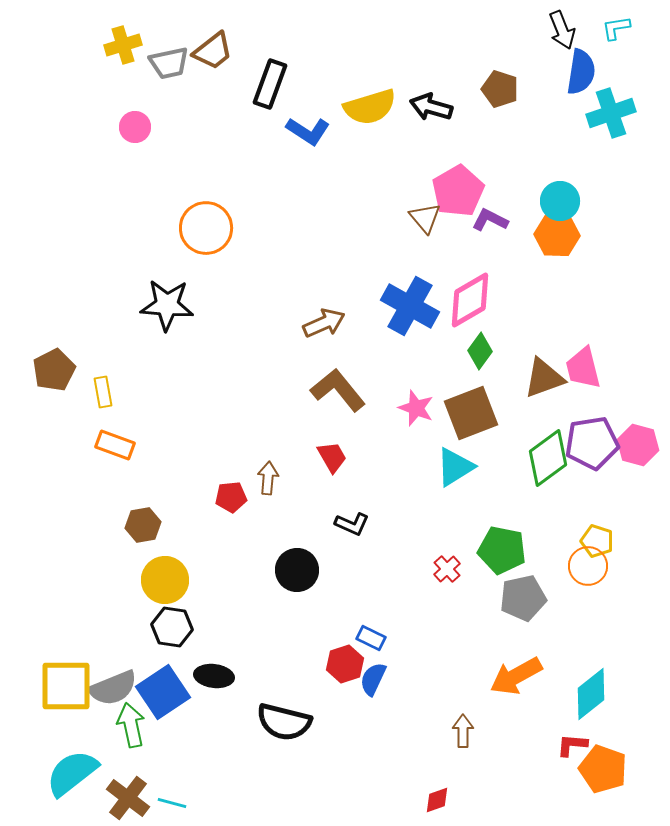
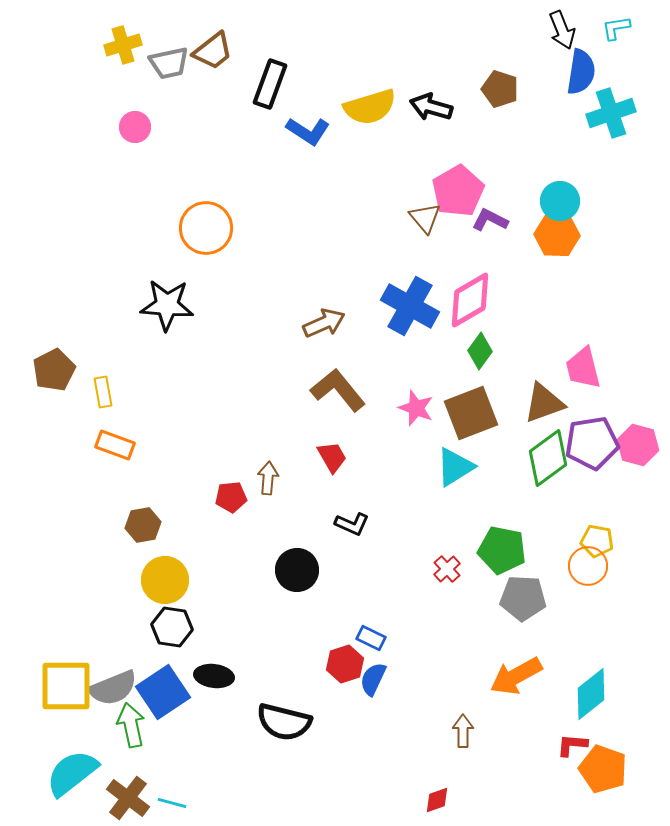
brown triangle at (544, 378): moved 25 px down
yellow pentagon at (597, 541): rotated 8 degrees counterclockwise
gray pentagon at (523, 598): rotated 15 degrees clockwise
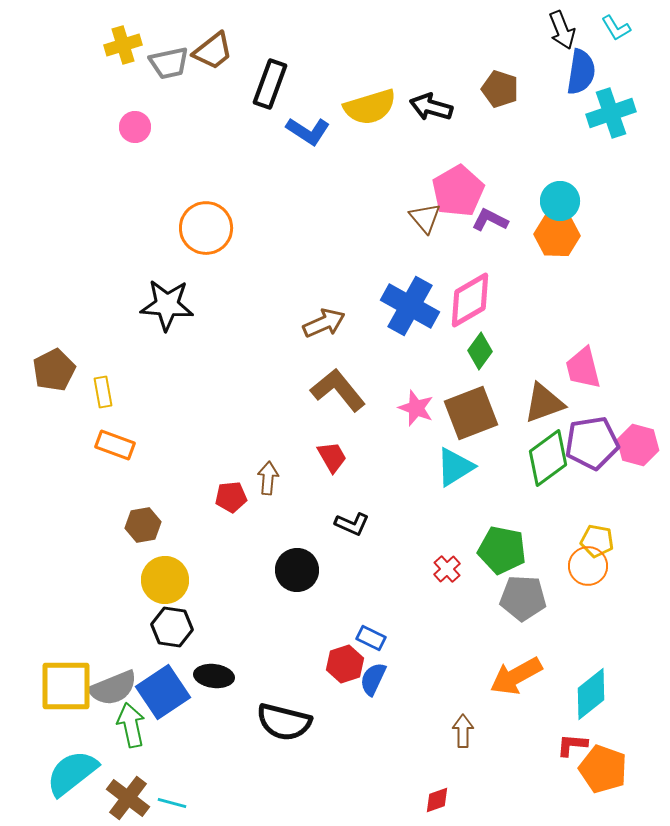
cyan L-shape at (616, 28): rotated 112 degrees counterclockwise
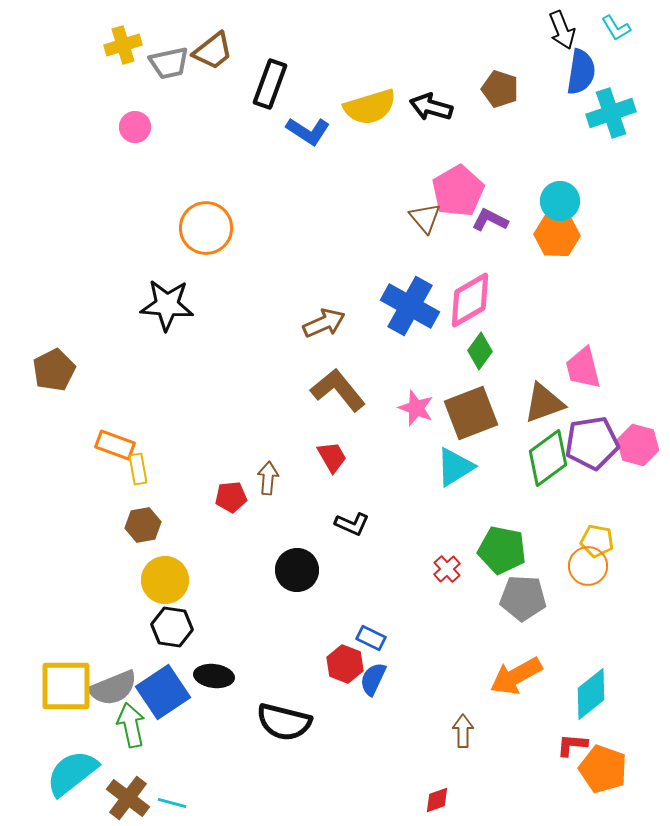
yellow rectangle at (103, 392): moved 35 px right, 77 px down
red hexagon at (345, 664): rotated 21 degrees counterclockwise
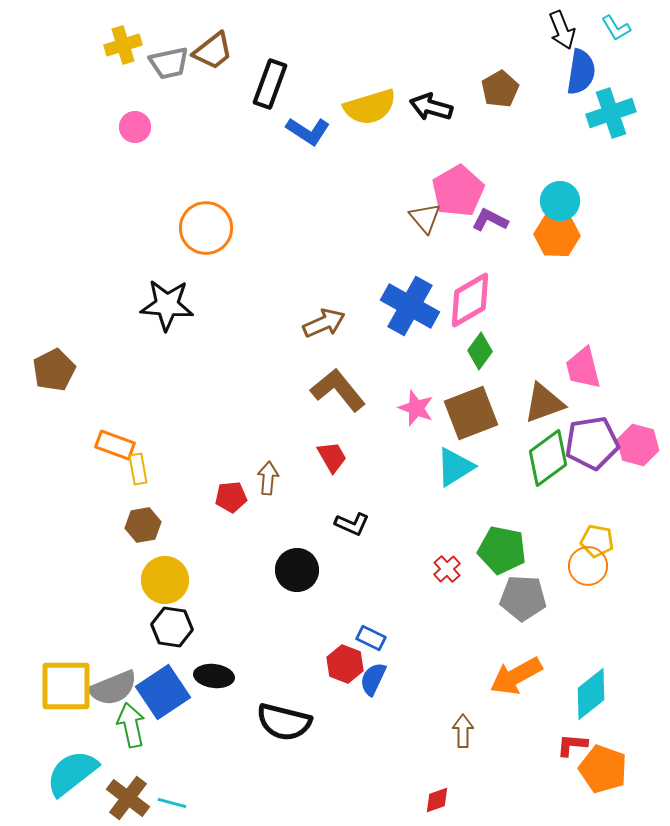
brown pentagon at (500, 89): rotated 24 degrees clockwise
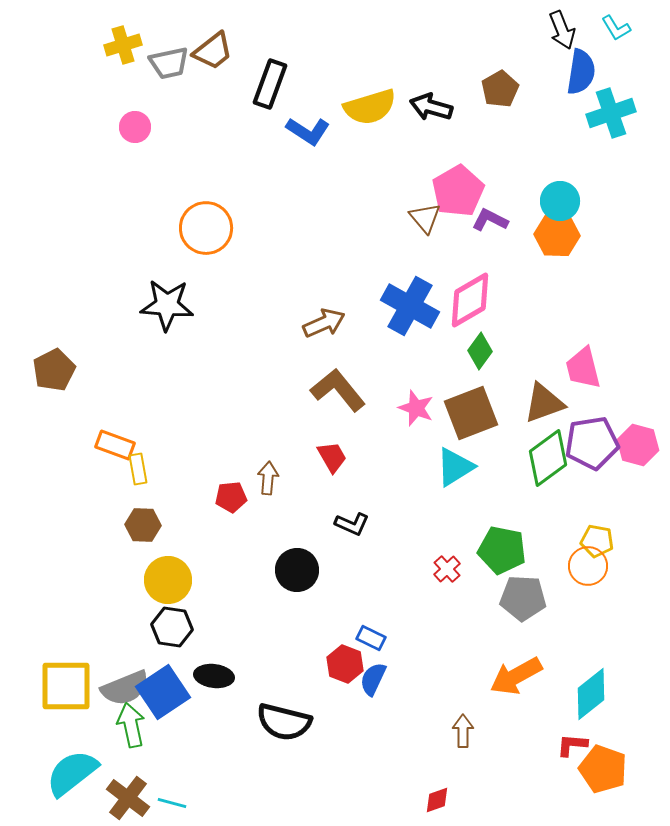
brown hexagon at (143, 525): rotated 12 degrees clockwise
yellow circle at (165, 580): moved 3 px right
gray semicircle at (113, 688): moved 12 px right
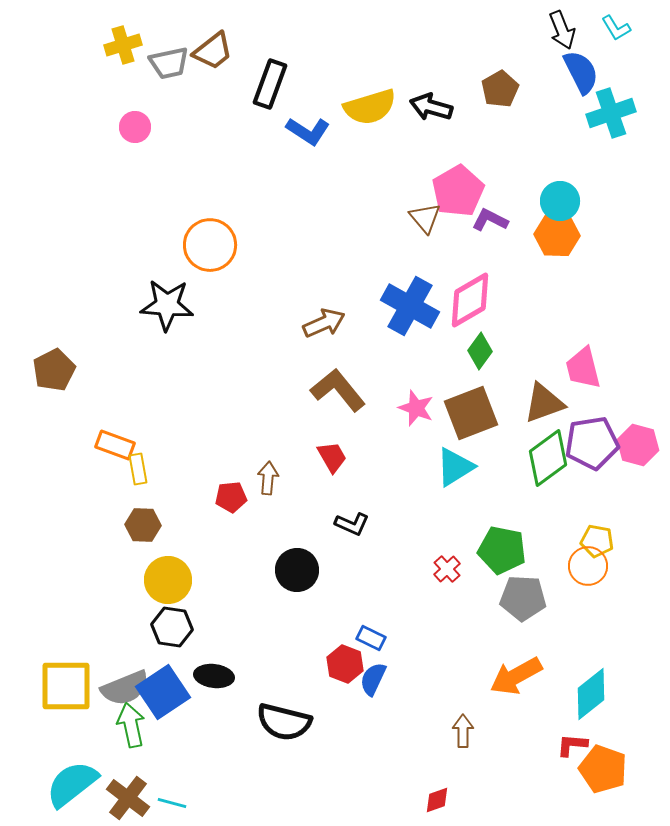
blue semicircle at (581, 72): rotated 36 degrees counterclockwise
orange circle at (206, 228): moved 4 px right, 17 px down
cyan semicircle at (72, 773): moved 11 px down
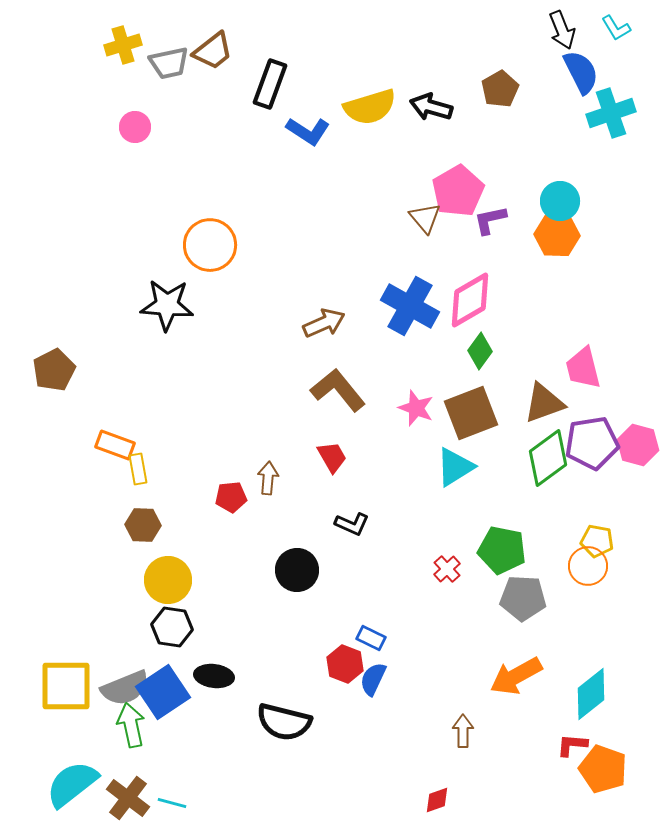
purple L-shape at (490, 220): rotated 39 degrees counterclockwise
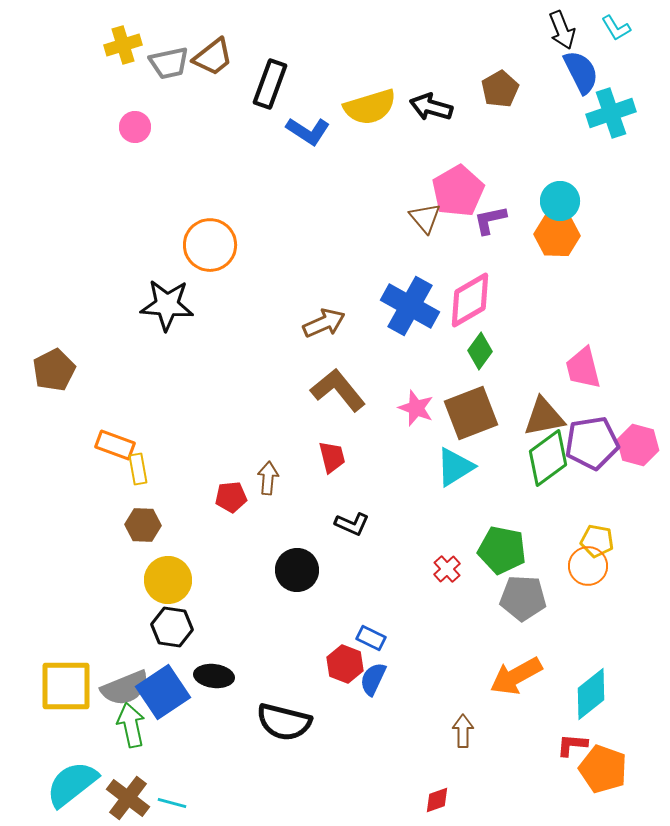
brown trapezoid at (213, 51): moved 6 px down
brown triangle at (544, 403): moved 14 px down; rotated 9 degrees clockwise
red trapezoid at (332, 457): rotated 16 degrees clockwise
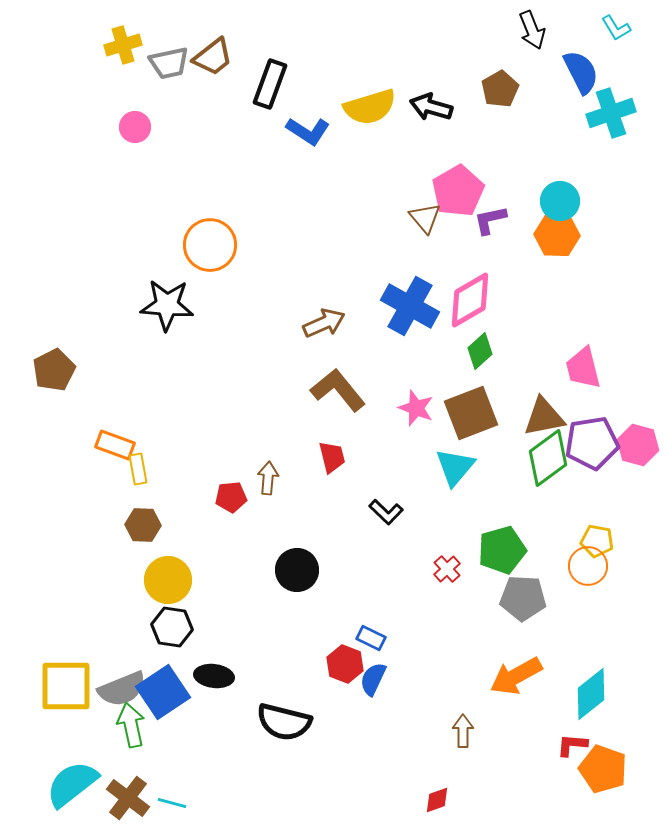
black arrow at (562, 30): moved 30 px left
green diamond at (480, 351): rotated 12 degrees clockwise
cyan triangle at (455, 467): rotated 18 degrees counterclockwise
black L-shape at (352, 524): moved 34 px right, 12 px up; rotated 20 degrees clockwise
green pentagon at (502, 550): rotated 27 degrees counterclockwise
gray semicircle at (125, 688): moved 3 px left, 1 px down
